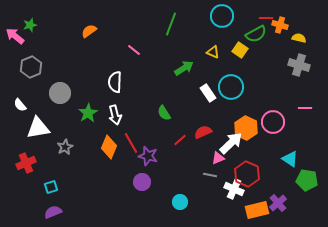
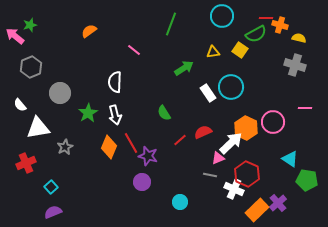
yellow triangle at (213, 52): rotated 32 degrees counterclockwise
gray cross at (299, 65): moved 4 px left
cyan square at (51, 187): rotated 24 degrees counterclockwise
orange rectangle at (257, 210): rotated 30 degrees counterclockwise
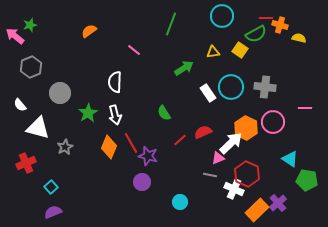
gray cross at (295, 65): moved 30 px left, 22 px down; rotated 10 degrees counterclockwise
white triangle at (38, 128): rotated 25 degrees clockwise
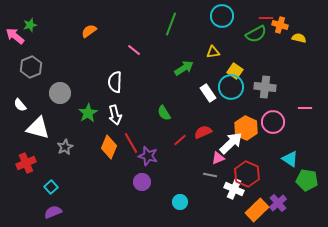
yellow square at (240, 50): moved 5 px left, 21 px down
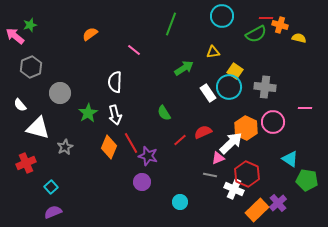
orange semicircle at (89, 31): moved 1 px right, 3 px down
cyan circle at (231, 87): moved 2 px left
